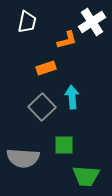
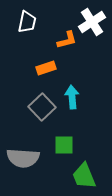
green trapezoid: moved 2 px left; rotated 64 degrees clockwise
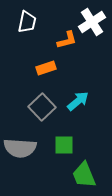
cyan arrow: moved 6 px right, 4 px down; rotated 55 degrees clockwise
gray semicircle: moved 3 px left, 10 px up
green trapezoid: moved 1 px up
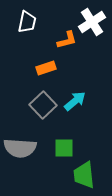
cyan arrow: moved 3 px left
gray square: moved 1 px right, 2 px up
green square: moved 3 px down
green trapezoid: rotated 16 degrees clockwise
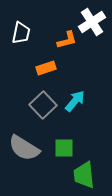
white trapezoid: moved 6 px left, 11 px down
cyan arrow: rotated 10 degrees counterclockwise
gray semicircle: moved 4 px right; rotated 28 degrees clockwise
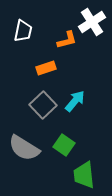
white trapezoid: moved 2 px right, 2 px up
green square: moved 3 px up; rotated 35 degrees clockwise
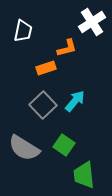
orange L-shape: moved 8 px down
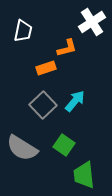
gray semicircle: moved 2 px left
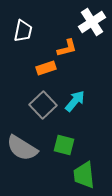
green square: rotated 20 degrees counterclockwise
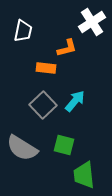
orange rectangle: rotated 24 degrees clockwise
